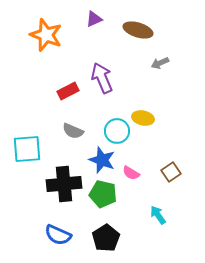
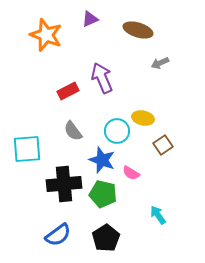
purple triangle: moved 4 px left
gray semicircle: rotated 30 degrees clockwise
brown square: moved 8 px left, 27 px up
blue semicircle: rotated 60 degrees counterclockwise
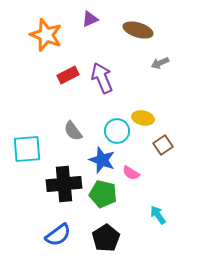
red rectangle: moved 16 px up
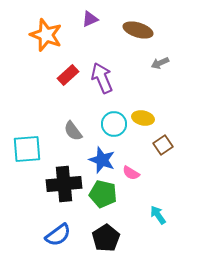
red rectangle: rotated 15 degrees counterclockwise
cyan circle: moved 3 px left, 7 px up
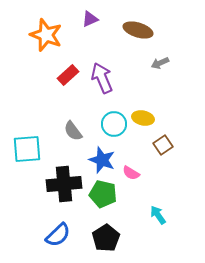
blue semicircle: rotated 8 degrees counterclockwise
